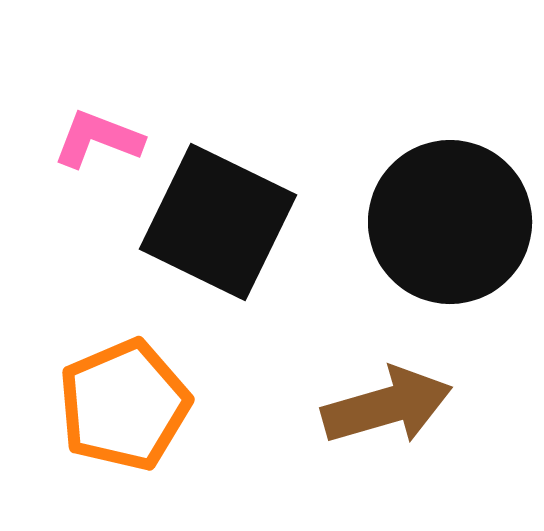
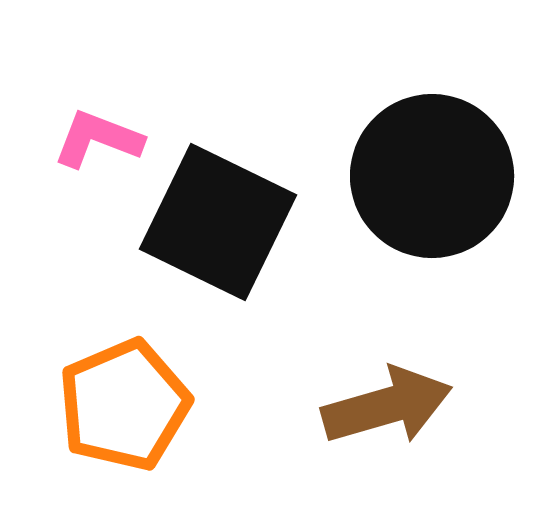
black circle: moved 18 px left, 46 px up
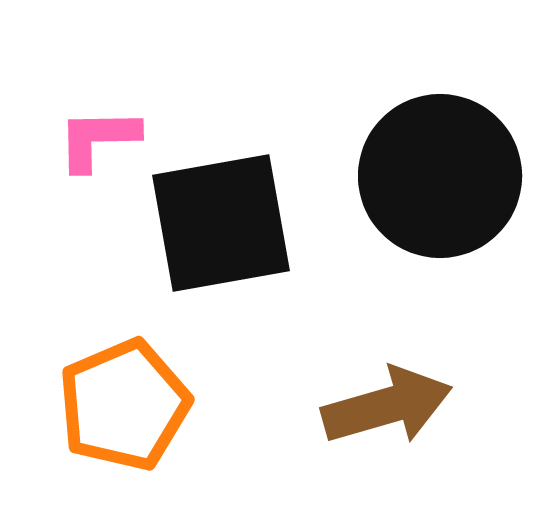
pink L-shape: rotated 22 degrees counterclockwise
black circle: moved 8 px right
black square: moved 3 px right, 1 px down; rotated 36 degrees counterclockwise
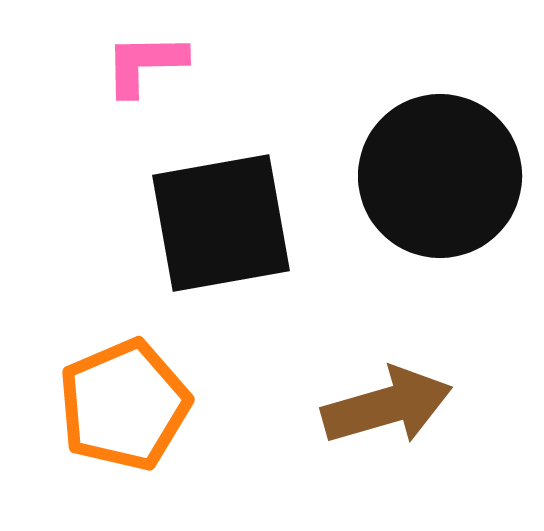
pink L-shape: moved 47 px right, 75 px up
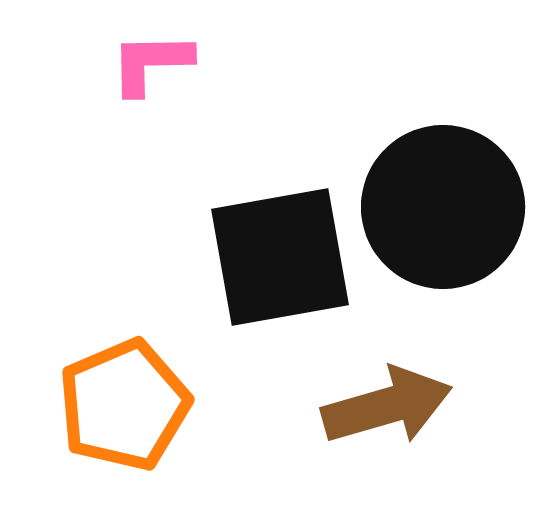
pink L-shape: moved 6 px right, 1 px up
black circle: moved 3 px right, 31 px down
black square: moved 59 px right, 34 px down
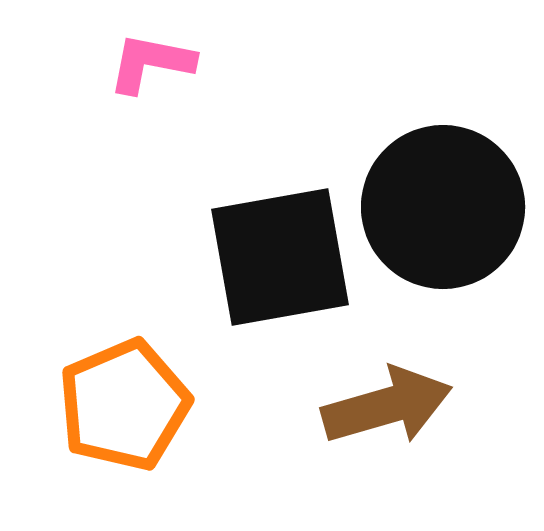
pink L-shape: rotated 12 degrees clockwise
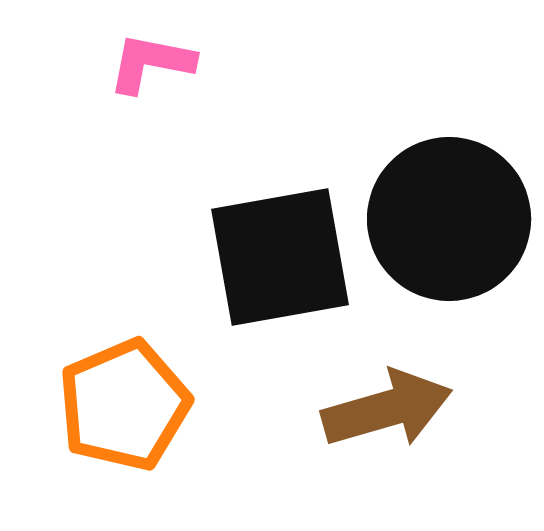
black circle: moved 6 px right, 12 px down
brown arrow: moved 3 px down
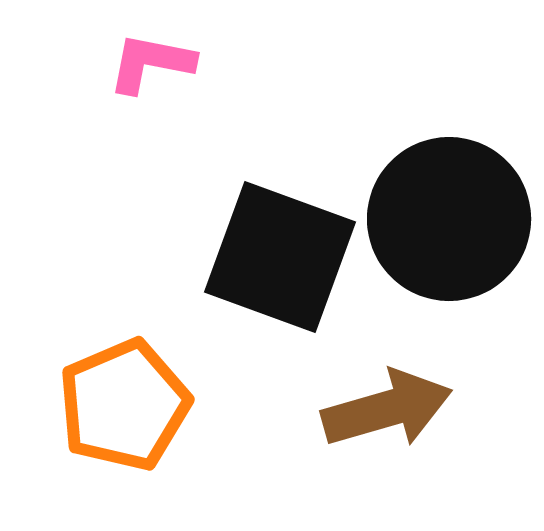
black square: rotated 30 degrees clockwise
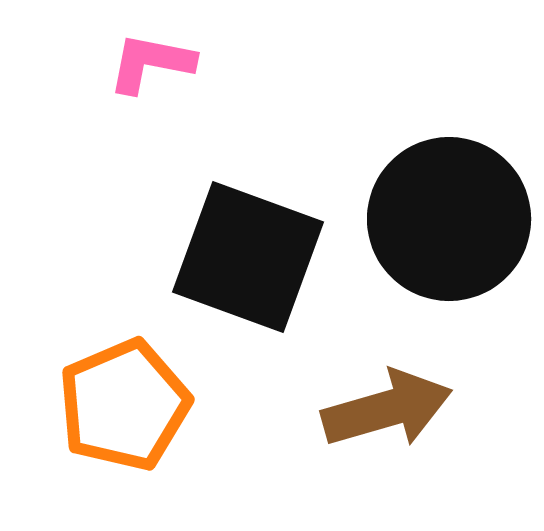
black square: moved 32 px left
